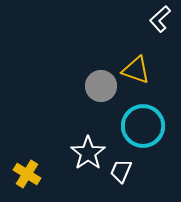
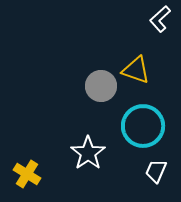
white trapezoid: moved 35 px right
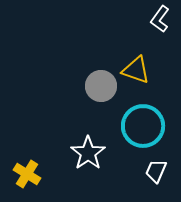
white L-shape: rotated 12 degrees counterclockwise
